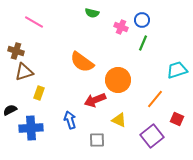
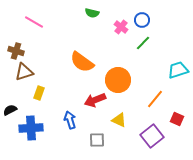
pink cross: rotated 16 degrees clockwise
green line: rotated 21 degrees clockwise
cyan trapezoid: moved 1 px right
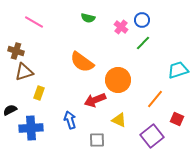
green semicircle: moved 4 px left, 5 px down
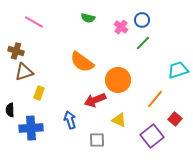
black semicircle: rotated 64 degrees counterclockwise
red square: moved 2 px left; rotated 16 degrees clockwise
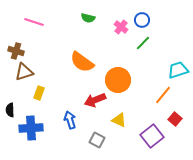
pink line: rotated 12 degrees counterclockwise
orange line: moved 8 px right, 4 px up
gray square: rotated 28 degrees clockwise
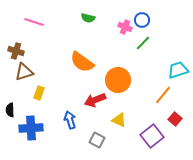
pink cross: moved 4 px right; rotated 16 degrees counterclockwise
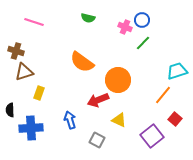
cyan trapezoid: moved 1 px left, 1 px down
red arrow: moved 3 px right
